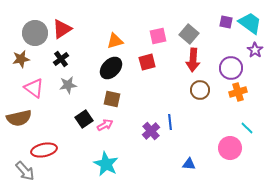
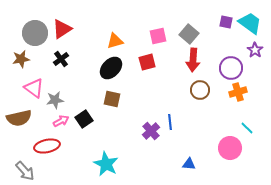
gray star: moved 13 px left, 15 px down
pink arrow: moved 44 px left, 4 px up
red ellipse: moved 3 px right, 4 px up
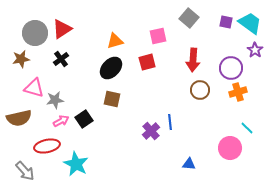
gray square: moved 16 px up
pink triangle: rotated 20 degrees counterclockwise
cyan star: moved 30 px left
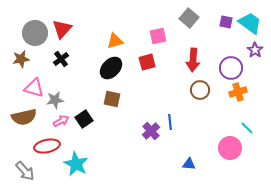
red triangle: rotated 15 degrees counterclockwise
brown semicircle: moved 5 px right, 1 px up
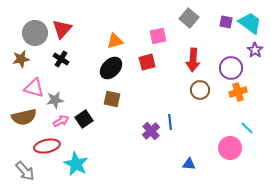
black cross: rotated 21 degrees counterclockwise
